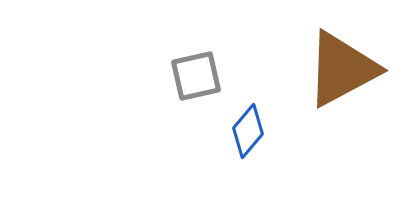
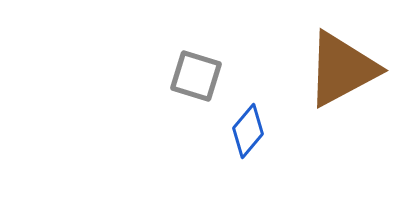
gray square: rotated 30 degrees clockwise
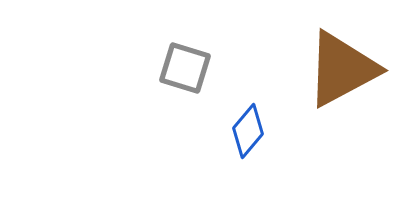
gray square: moved 11 px left, 8 px up
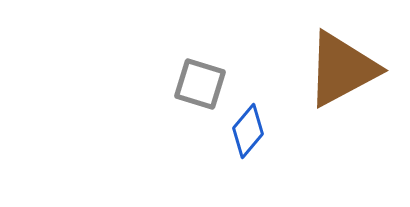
gray square: moved 15 px right, 16 px down
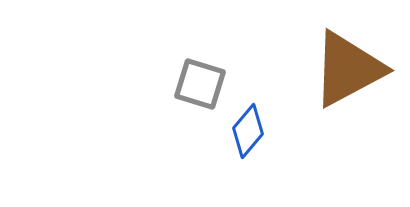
brown triangle: moved 6 px right
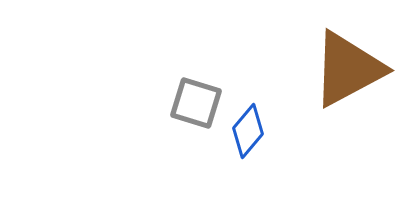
gray square: moved 4 px left, 19 px down
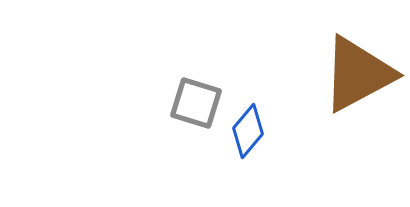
brown triangle: moved 10 px right, 5 px down
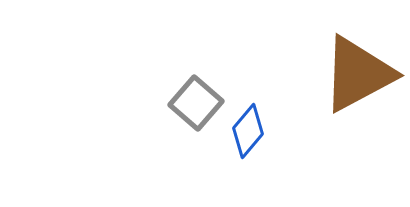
gray square: rotated 24 degrees clockwise
